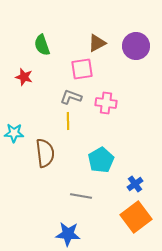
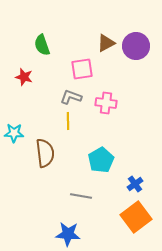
brown triangle: moved 9 px right
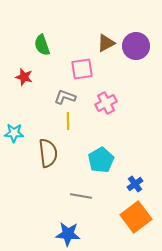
gray L-shape: moved 6 px left
pink cross: rotated 35 degrees counterclockwise
brown semicircle: moved 3 px right
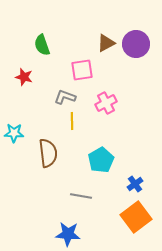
purple circle: moved 2 px up
pink square: moved 1 px down
yellow line: moved 4 px right
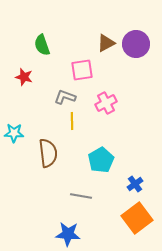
orange square: moved 1 px right, 1 px down
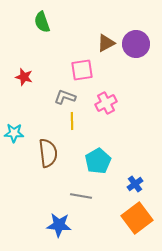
green semicircle: moved 23 px up
cyan pentagon: moved 3 px left, 1 px down
blue star: moved 9 px left, 9 px up
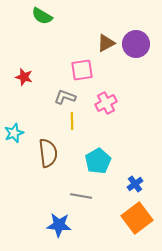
green semicircle: moved 6 px up; rotated 40 degrees counterclockwise
cyan star: rotated 24 degrees counterclockwise
